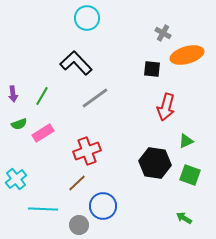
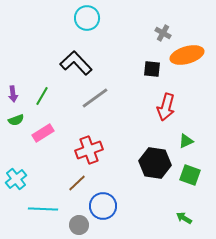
green semicircle: moved 3 px left, 4 px up
red cross: moved 2 px right, 1 px up
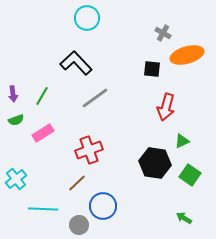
green triangle: moved 4 px left
green square: rotated 15 degrees clockwise
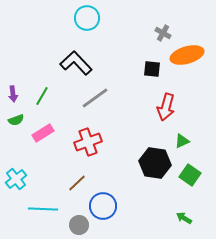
red cross: moved 1 px left, 8 px up
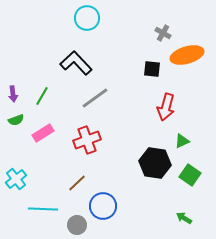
red cross: moved 1 px left, 2 px up
gray circle: moved 2 px left
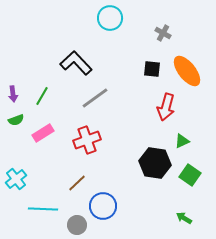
cyan circle: moved 23 px right
orange ellipse: moved 16 px down; rotated 68 degrees clockwise
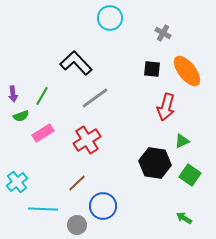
green semicircle: moved 5 px right, 4 px up
red cross: rotated 12 degrees counterclockwise
cyan cross: moved 1 px right, 3 px down
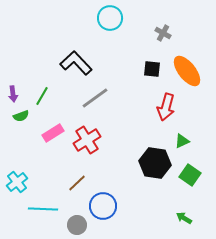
pink rectangle: moved 10 px right
